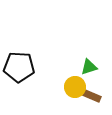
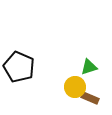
black pentagon: rotated 20 degrees clockwise
brown rectangle: moved 2 px left, 2 px down
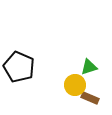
yellow circle: moved 2 px up
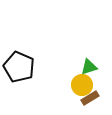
yellow circle: moved 7 px right
brown rectangle: rotated 54 degrees counterclockwise
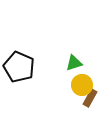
green triangle: moved 15 px left, 4 px up
brown rectangle: rotated 30 degrees counterclockwise
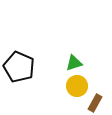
yellow circle: moved 5 px left, 1 px down
brown rectangle: moved 5 px right, 5 px down
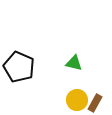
green triangle: rotated 30 degrees clockwise
yellow circle: moved 14 px down
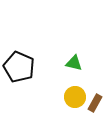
yellow circle: moved 2 px left, 3 px up
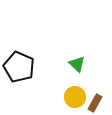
green triangle: moved 3 px right, 1 px down; rotated 30 degrees clockwise
